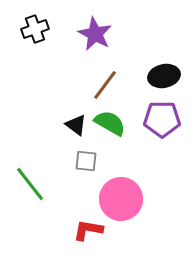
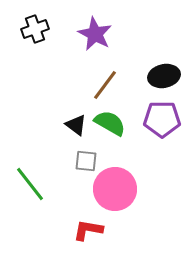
pink circle: moved 6 px left, 10 px up
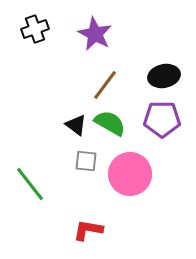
pink circle: moved 15 px right, 15 px up
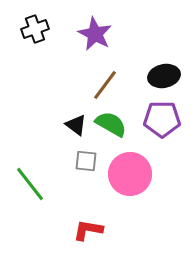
green semicircle: moved 1 px right, 1 px down
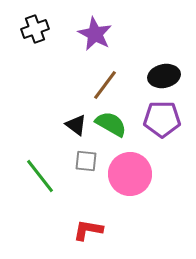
green line: moved 10 px right, 8 px up
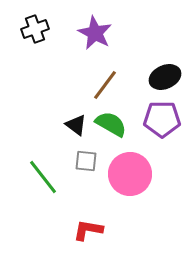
purple star: moved 1 px up
black ellipse: moved 1 px right, 1 px down; rotated 12 degrees counterclockwise
green line: moved 3 px right, 1 px down
